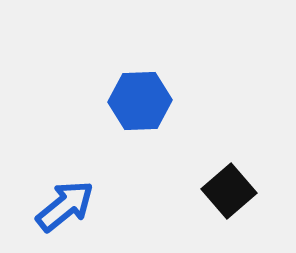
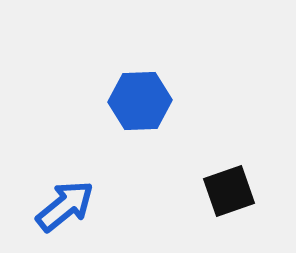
black square: rotated 22 degrees clockwise
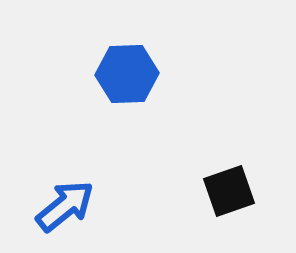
blue hexagon: moved 13 px left, 27 px up
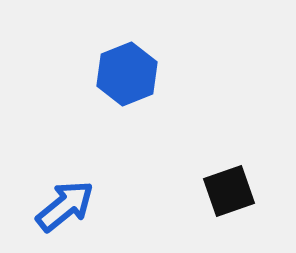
blue hexagon: rotated 20 degrees counterclockwise
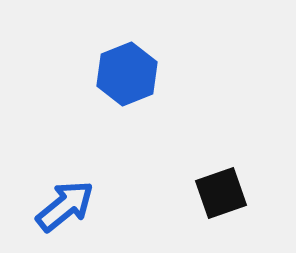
black square: moved 8 px left, 2 px down
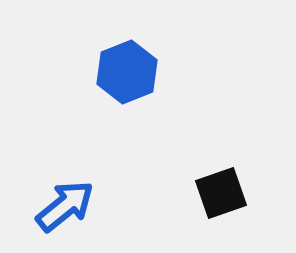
blue hexagon: moved 2 px up
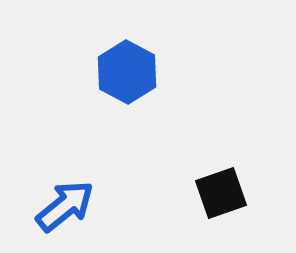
blue hexagon: rotated 10 degrees counterclockwise
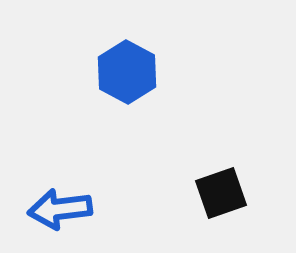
blue arrow: moved 5 px left, 3 px down; rotated 148 degrees counterclockwise
